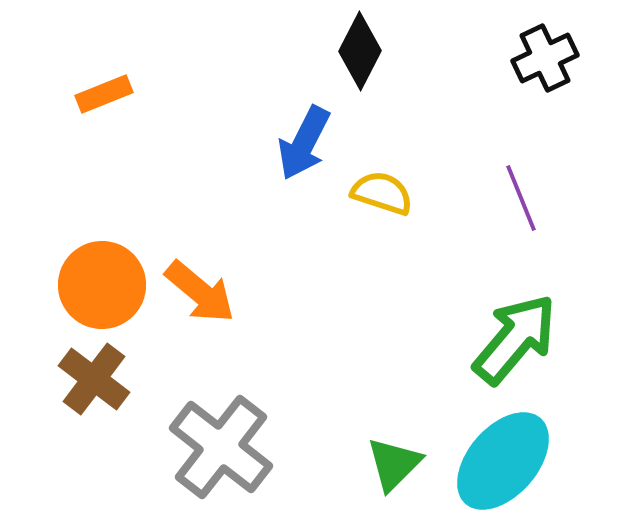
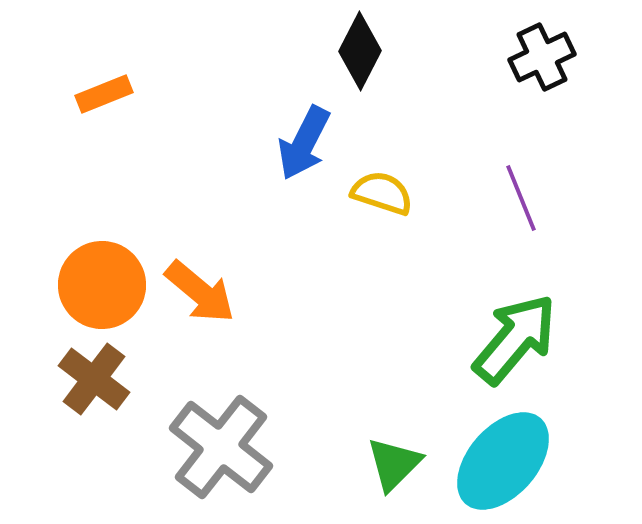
black cross: moved 3 px left, 1 px up
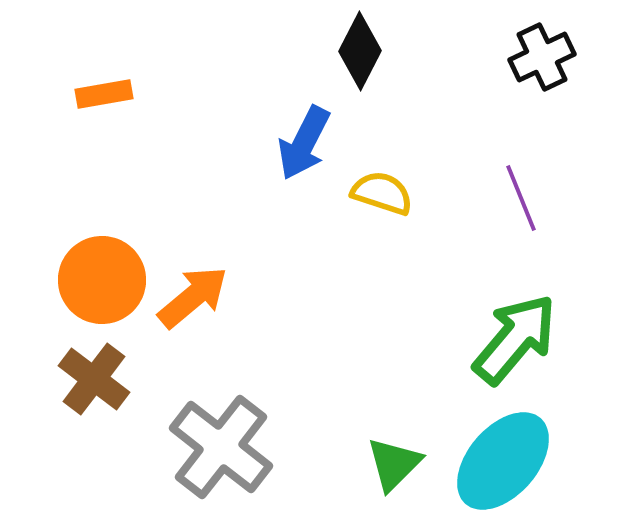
orange rectangle: rotated 12 degrees clockwise
orange circle: moved 5 px up
orange arrow: moved 7 px left, 5 px down; rotated 80 degrees counterclockwise
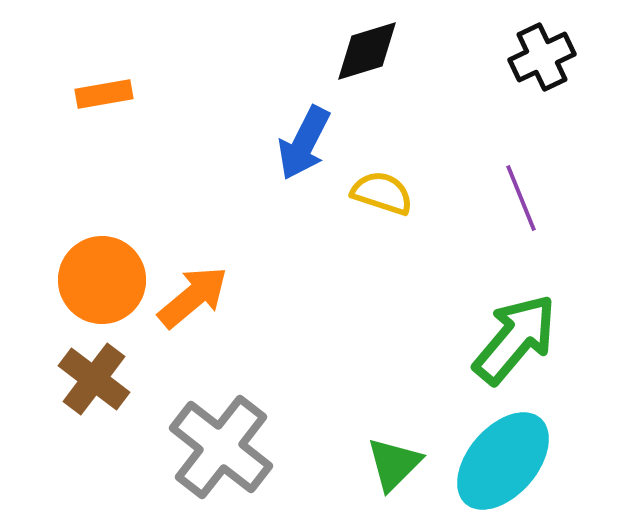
black diamond: moved 7 px right; rotated 46 degrees clockwise
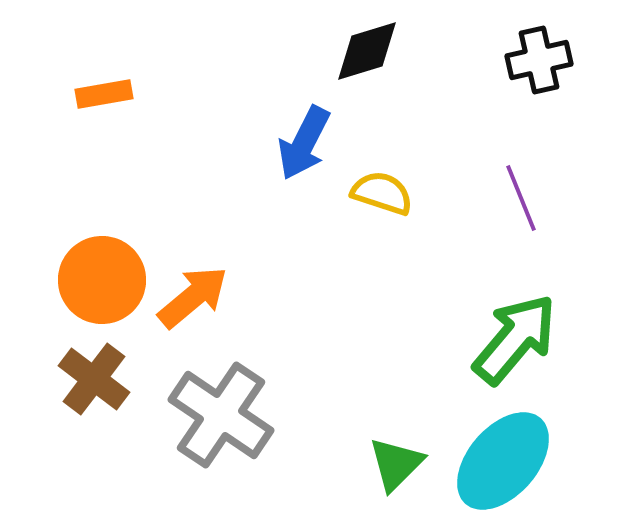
black cross: moved 3 px left, 3 px down; rotated 12 degrees clockwise
gray cross: moved 32 px up; rotated 4 degrees counterclockwise
green triangle: moved 2 px right
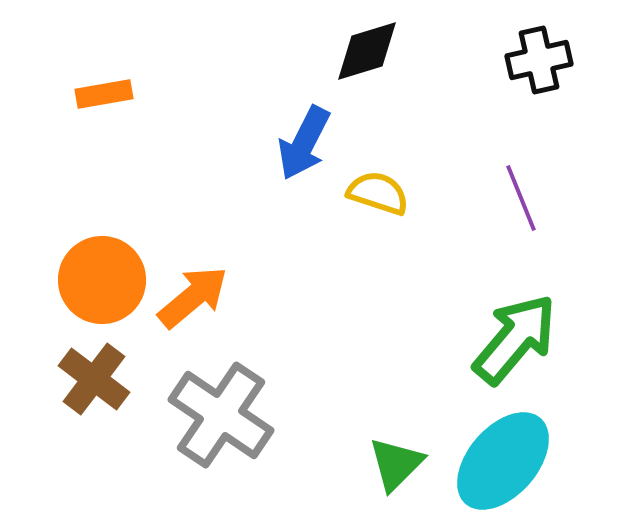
yellow semicircle: moved 4 px left
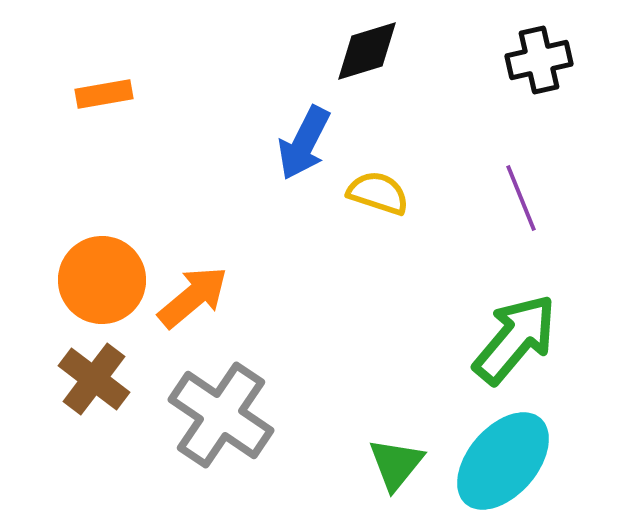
green triangle: rotated 6 degrees counterclockwise
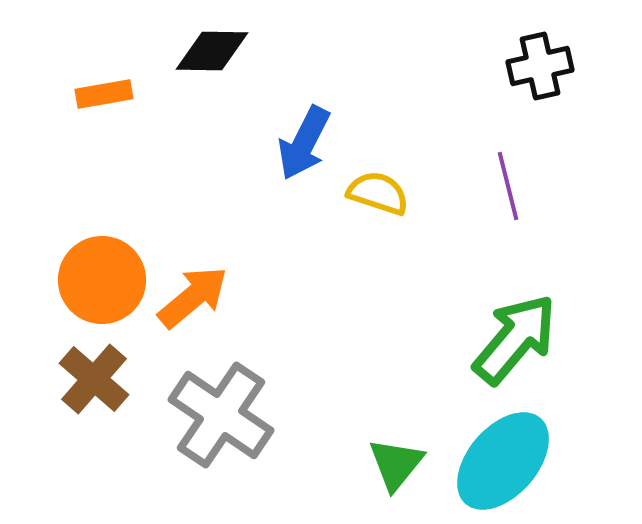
black diamond: moved 155 px left; rotated 18 degrees clockwise
black cross: moved 1 px right, 6 px down
purple line: moved 13 px left, 12 px up; rotated 8 degrees clockwise
brown cross: rotated 4 degrees clockwise
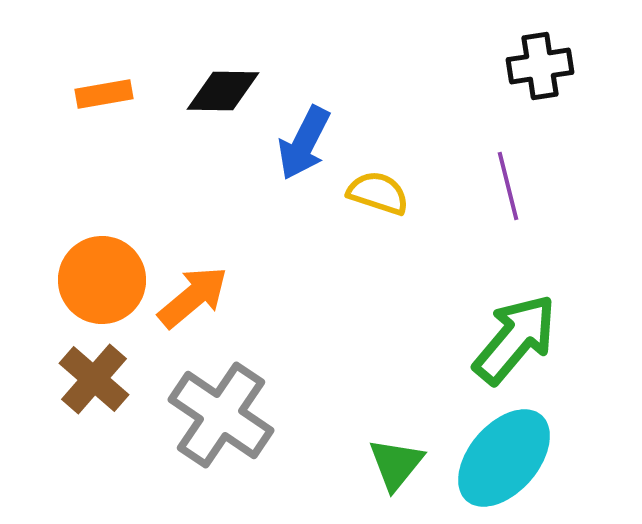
black diamond: moved 11 px right, 40 px down
black cross: rotated 4 degrees clockwise
cyan ellipse: moved 1 px right, 3 px up
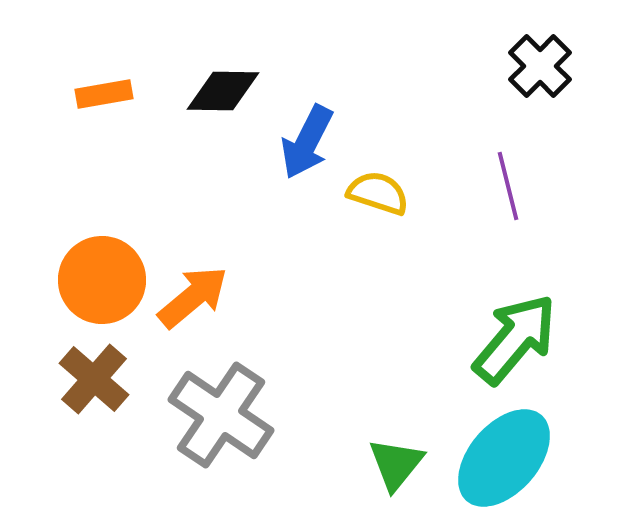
black cross: rotated 36 degrees counterclockwise
blue arrow: moved 3 px right, 1 px up
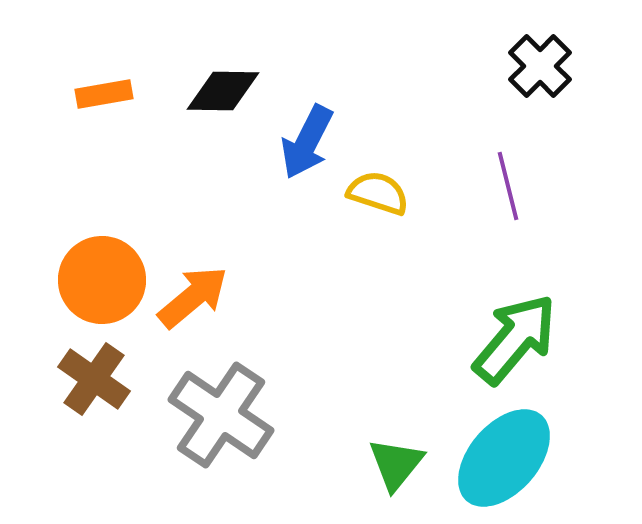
brown cross: rotated 6 degrees counterclockwise
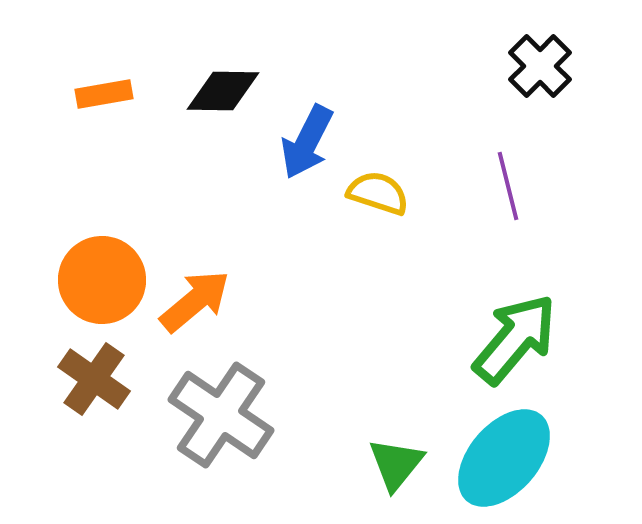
orange arrow: moved 2 px right, 4 px down
